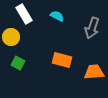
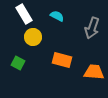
yellow circle: moved 22 px right
orange trapezoid: rotated 10 degrees clockwise
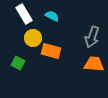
cyan semicircle: moved 5 px left
gray arrow: moved 9 px down
yellow circle: moved 1 px down
orange rectangle: moved 11 px left, 9 px up
orange trapezoid: moved 8 px up
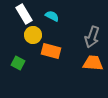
yellow circle: moved 3 px up
orange trapezoid: moved 1 px left, 1 px up
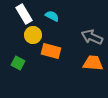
gray arrow: rotated 95 degrees clockwise
